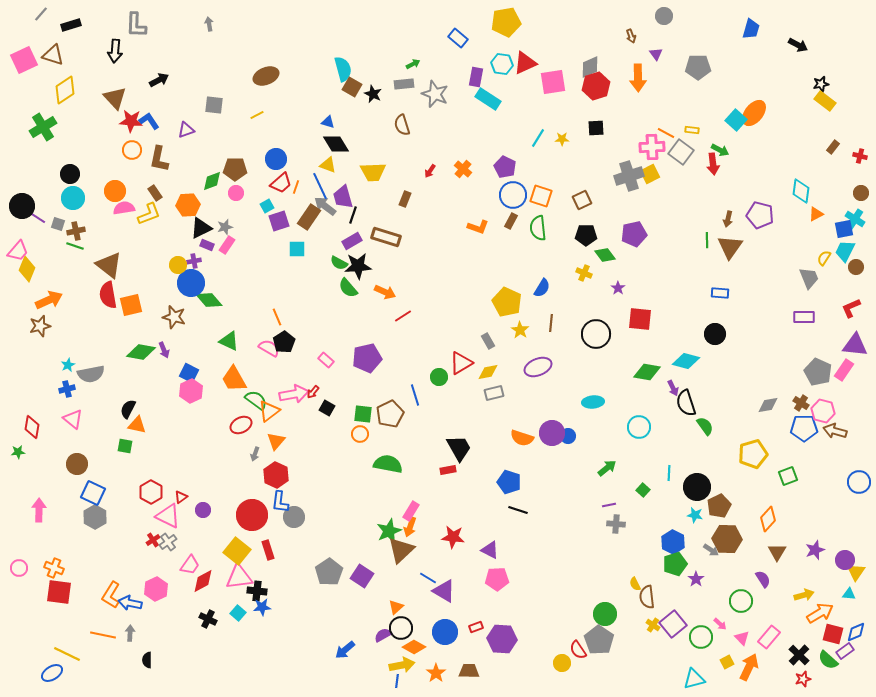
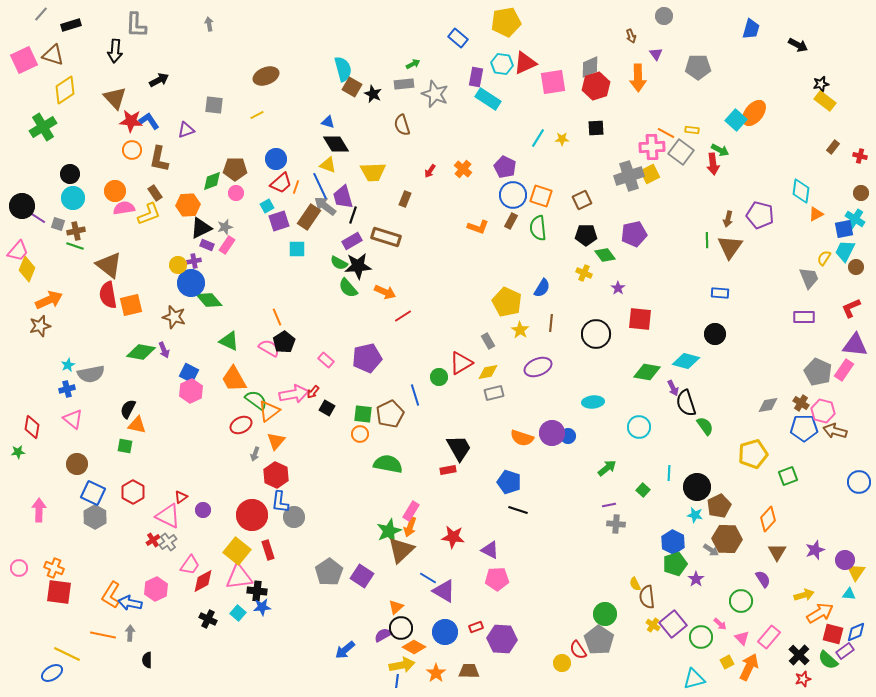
red hexagon at (151, 492): moved 18 px left
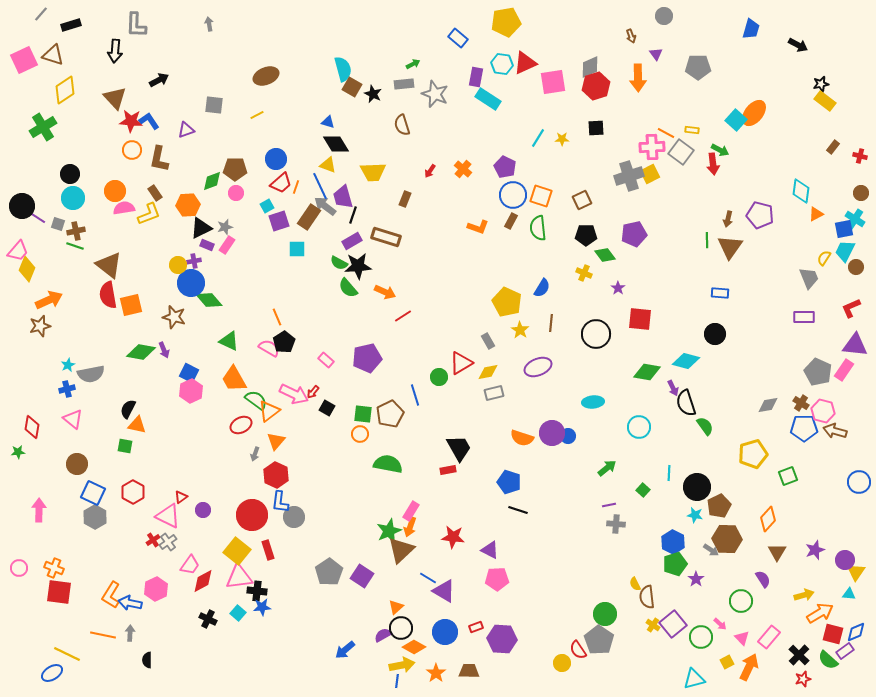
pink arrow at (294, 394): rotated 36 degrees clockwise
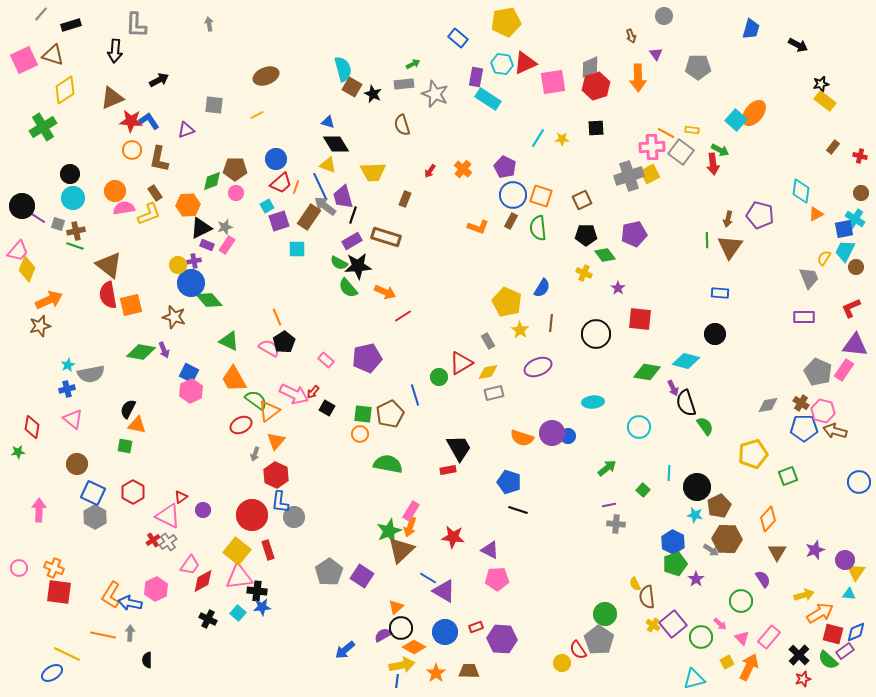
brown triangle at (115, 98): moved 3 px left; rotated 50 degrees clockwise
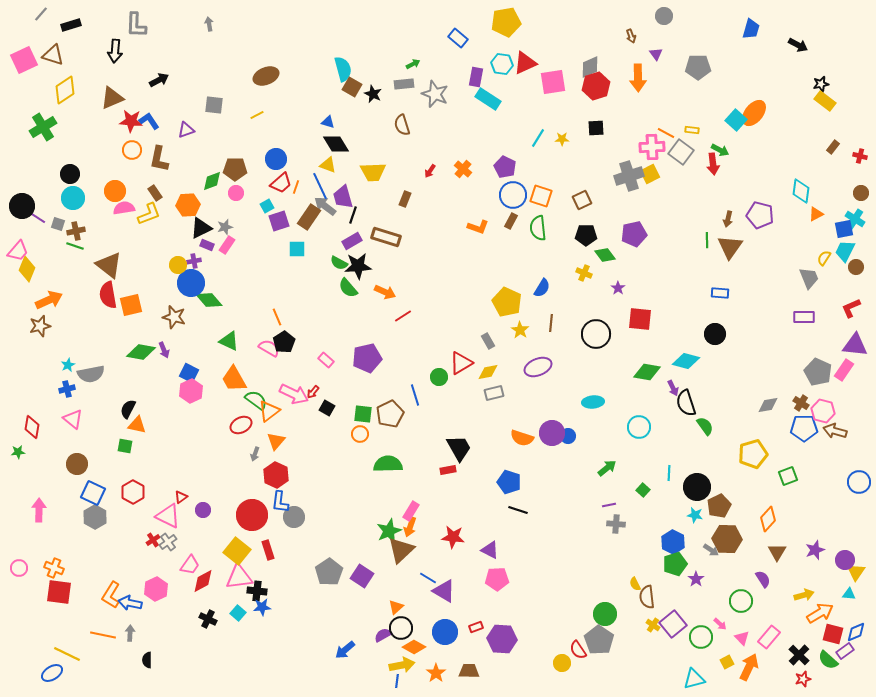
green semicircle at (388, 464): rotated 12 degrees counterclockwise
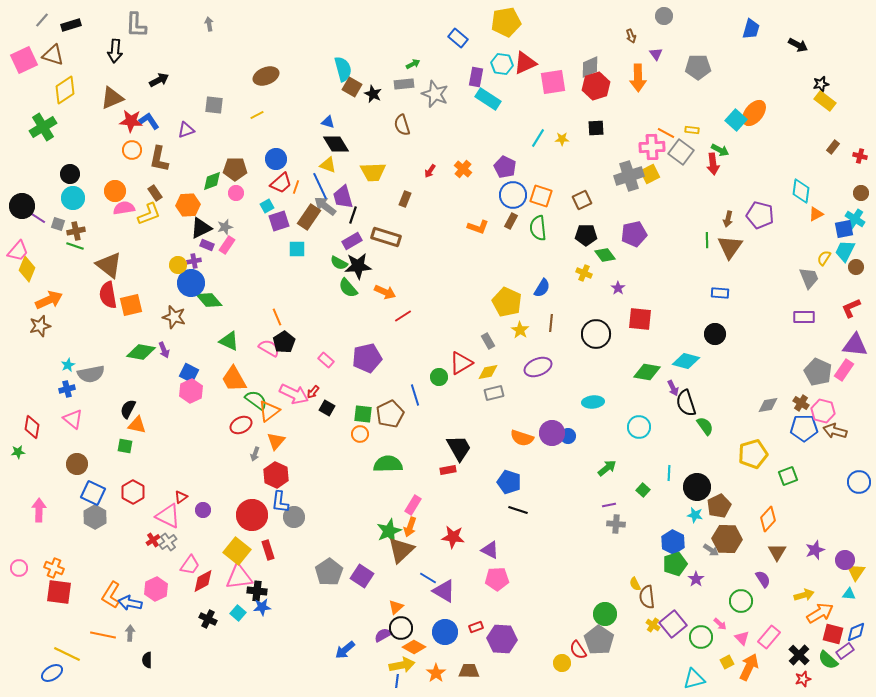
gray line at (41, 14): moved 1 px right, 6 px down
pink rectangle at (411, 511): moved 2 px right, 6 px up
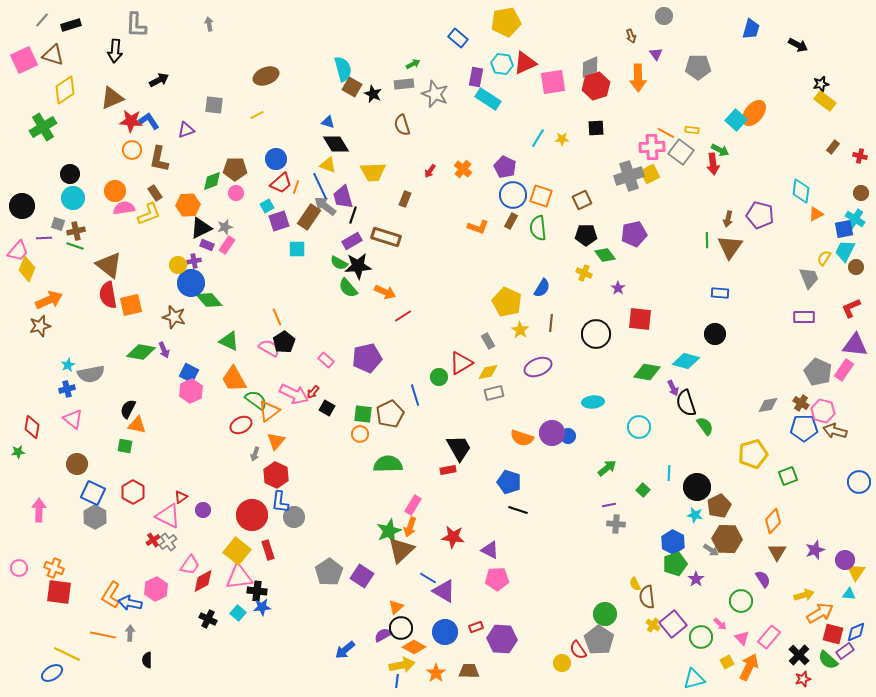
purple line at (38, 218): moved 6 px right, 20 px down; rotated 35 degrees counterclockwise
orange diamond at (768, 519): moved 5 px right, 2 px down
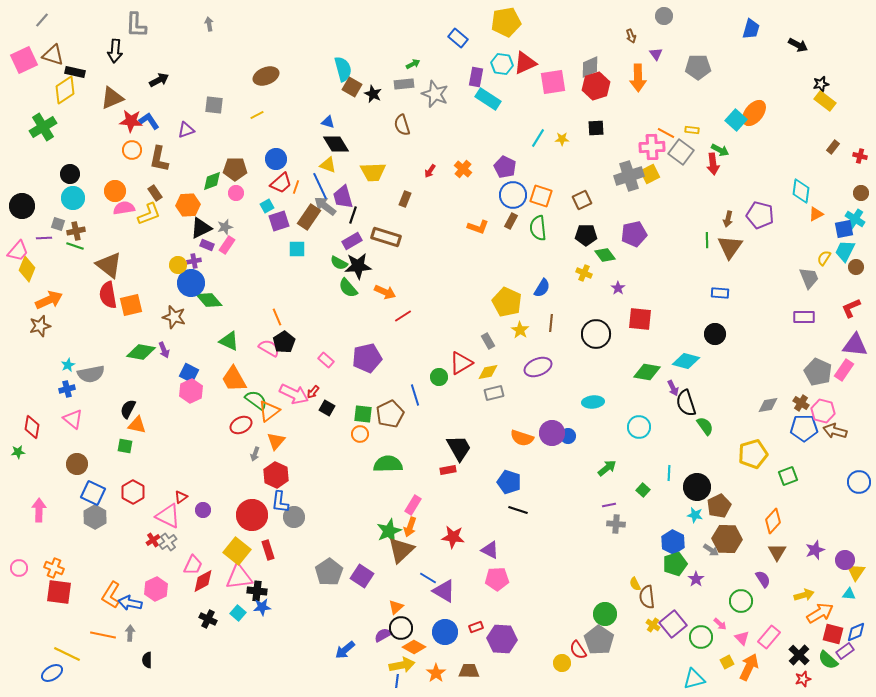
black rectangle at (71, 25): moved 4 px right, 47 px down; rotated 30 degrees clockwise
pink trapezoid at (190, 565): moved 3 px right; rotated 10 degrees counterclockwise
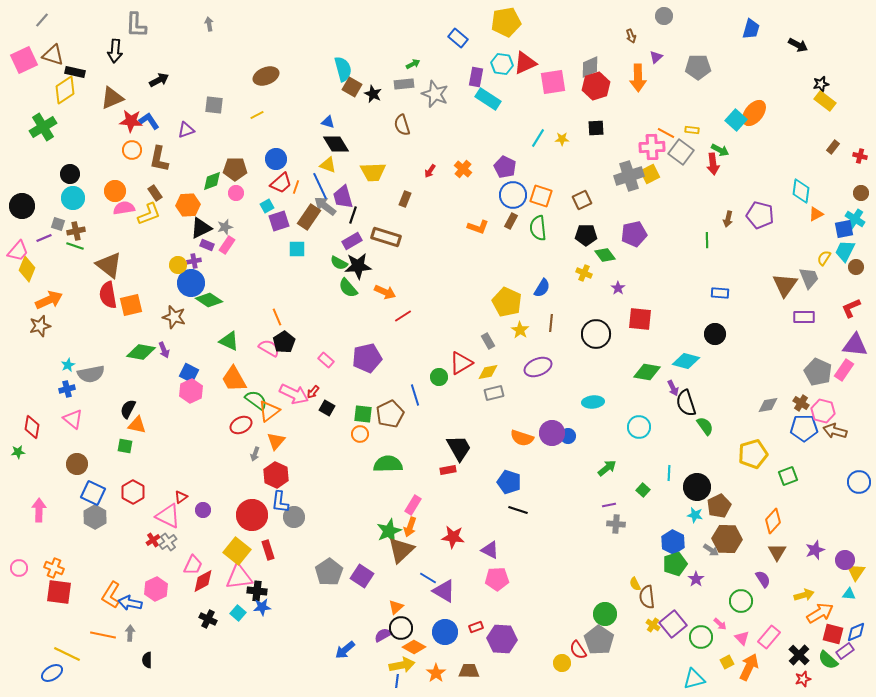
purple triangle at (656, 54): moved 3 px down; rotated 24 degrees clockwise
purple line at (44, 238): rotated 21 degrees counterclockwise
brown triangle at (730, 247): moved 55 px right, 38 px down
green diamond at (209, 300): rotated 16 degrees counterclockwise
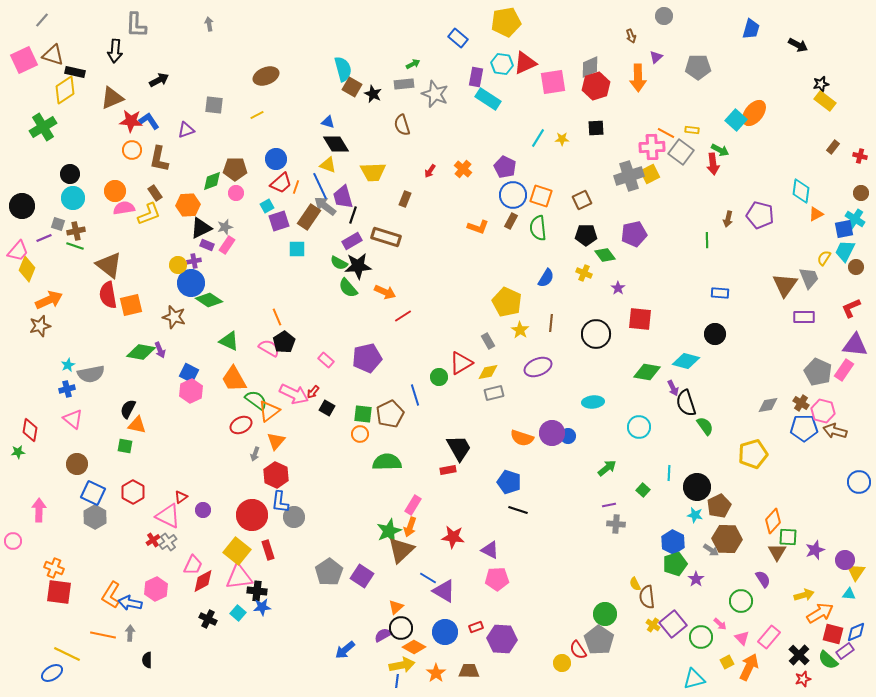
blue semicircle at (542, 288): moved 4 px right, 10 px up
purple arrow at (164, 350): moved 4 px left
red diamond at (32, 427): moved 2 px left, 3 px down
green semicircle at (388, 464): moved 1 px left, 2 px up
green square at (788, 476): moved 61 px down; rotated 24 degrees clockwise
pink circle at (19, 568): moved 6 px left, 27 px up
